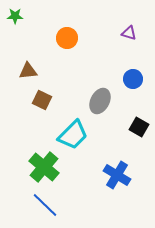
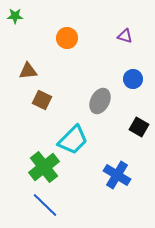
purple triangle: moved 4 px left, 3 px down
cyan trapezoid: moved 5 px down
green cross: rotated 12 degrees clockwise
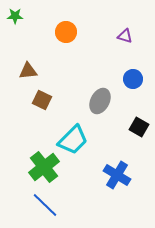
orange circle: moved 1 px left, 6 px up
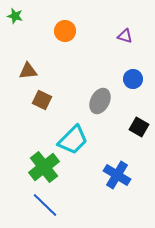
green star: rotated 14 degrees clockwise
orange circle: moved 1 px left, 1 px up
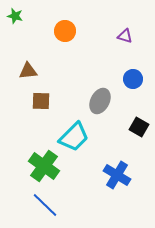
brown square: moved 1 px left, 1 px down; rotated 24 degrees counterclockwise
cyan trapezoid: moved 1 px right, 3 px up
green cross: moved 1 px up; rotated 16 degrees counterclockwise
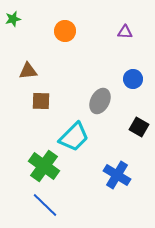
green star: moved 2 px left, 3 px down; rotated 28 degrees counterclockwise
purple triangle: moved 4 px up; rotated 14 degrees counterclockwise
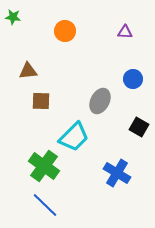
green star: moved 2 px up; rotated 21 degrees clockwise
blue cross: moved 2 px up
